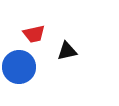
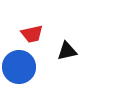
red trapezoid: moved 2 px left
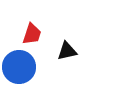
red trapezoid: rotated 60 degrees counterclockwise
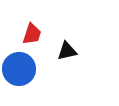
blue circle: moved 2 px down
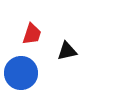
blue circle: moved 2 px right, 4 px down
